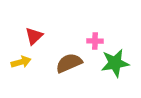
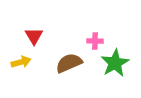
red triangle: rotated 18 degrees counterclockwise
green star: rotated 20 degrees counterclockwise
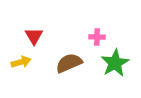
pink cross: moved 2 px right, 4 px up
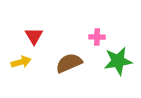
green star: moved 3 px right, 2 px up; rotated 20 degrees clockwise
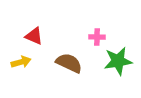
red triangle: rotated 36 degrees counterclockwise
brown semicircle: rotated 48 degrees clockwise
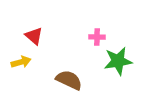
red triangle: rotated 18 degrees clockwise
brown semicircle: moved 17 px down
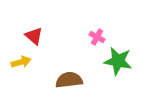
pink cross: rotated 28 degrees clockwise
green star: rotated 20 degrees clockwise
brown semicircle: rotated 32 degrees counterclockwise
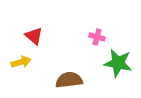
pink cross: rotated 14 degrees counterclockwise
green star: moved 2 px down
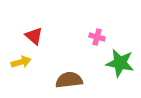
green star: moved 2 px right
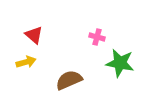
red triangle: moved 1 px up
yellow arrow: moved 5 px right
brown semicircle: rotated 16 degrees counterclockwise
